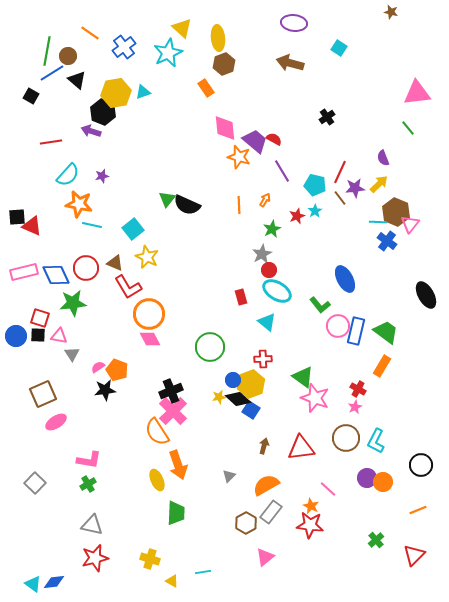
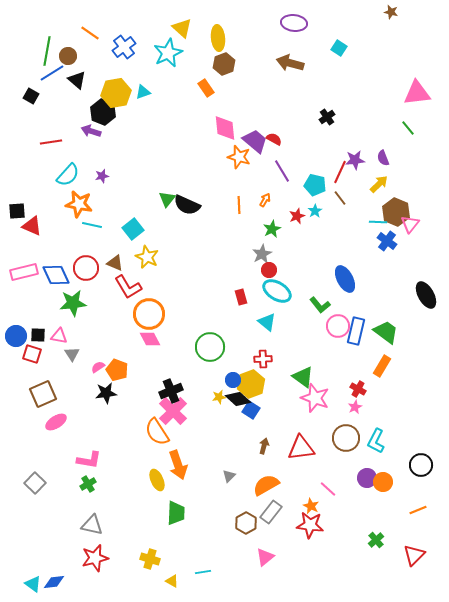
purple star at (355, 188): moved 28 px up
black square at (17, 217): moved 6 px up
red square at (40, 318): moved 8 px left, 36 px down
black star at (105, 390): moved 1 px right, 3 px down
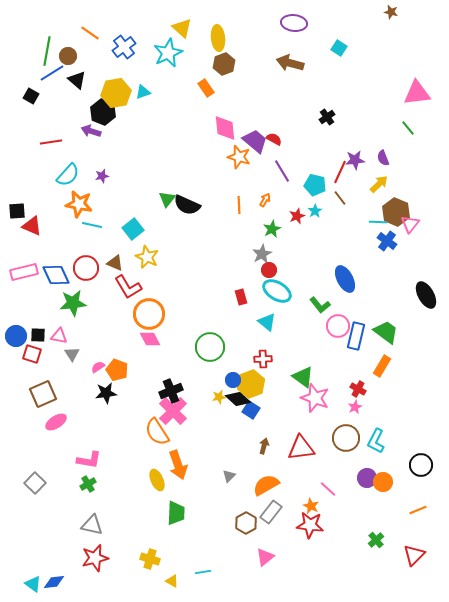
blue rectangle at (356, 331): moved 5 px down
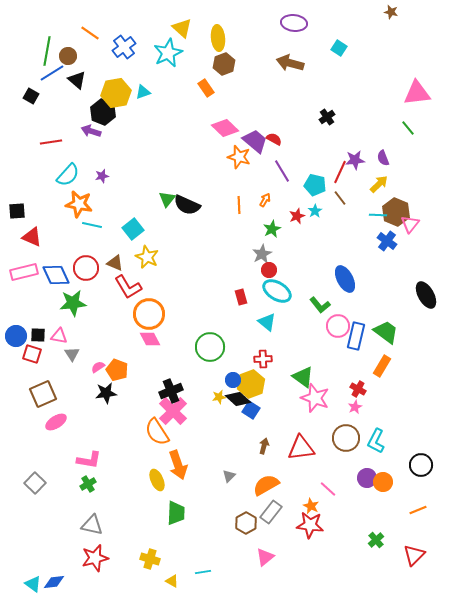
pink diamond at (225, 128): rotated 40 degrees counterclockwise
cyan line at (378, 222): moved 7 px up
red triangle at (32, 226): moved 11 px down
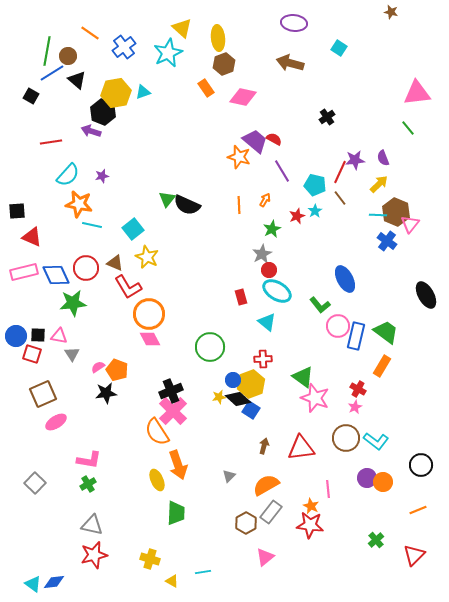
pink diamond at (225, 128): moved 18 px right, 31 px up; rotated 32 degrees counterclockwise
cyan L-shape at (376, 441): rotated 80 degrees counterclockwise
pink line at (328, 489): rotated 42 degrees clockwise
red star at (95, 558): moved 1 px left, 3 px up
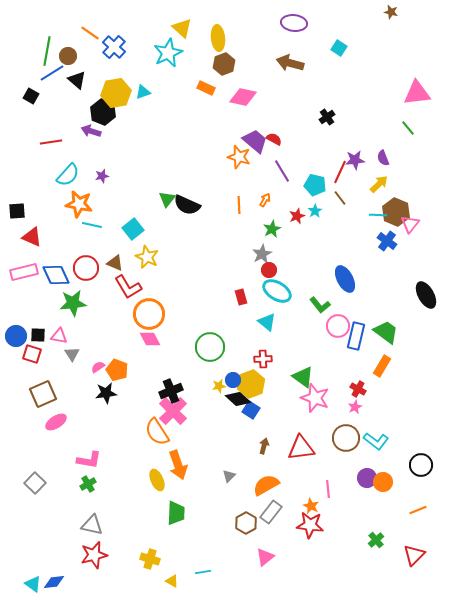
blue cross at (124, 47): moved 10 px left; rotated 10 degrees counterclockwise
orange rectangle at (206, 88): rotated 30 degrees counterclockwise
yellow star at (219, 397): moved 11 px up
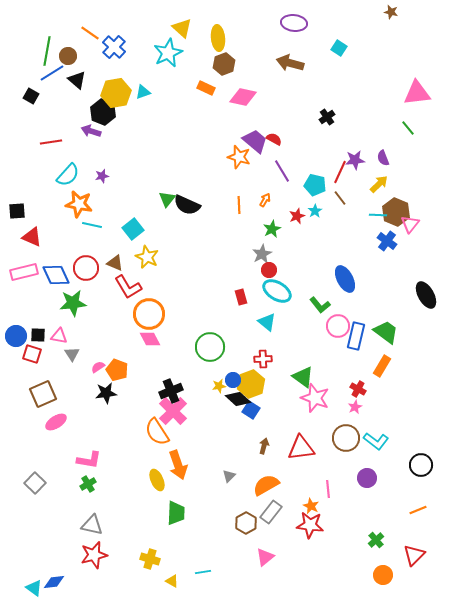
orange circle at (383, 482): moved 93 px down
cyan triangle at (33, 584): moved 1 px right, 4 px down
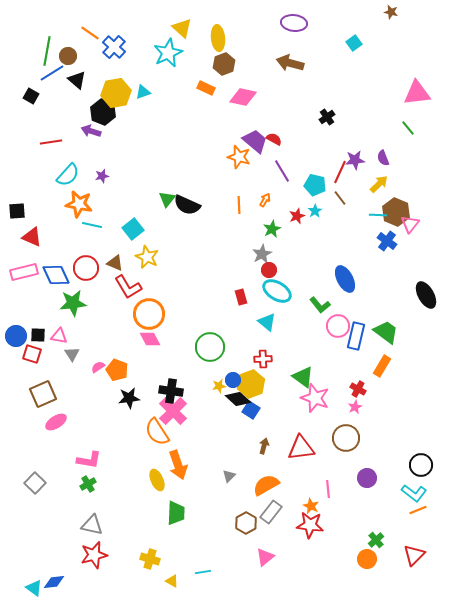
cyan square at (339, 48): moved 15 px right, 5 px up; rotated 21 degrees clockwise
black cross at (171, 391): rotated 30 degrees clockwise
black star at (106, 393): moved 23 px right, 5 px down
cyan L-shape at (376, 441): moved 38 px right, 52 px down
orange circle at (383, 575): moved 16 px left, 16 px up
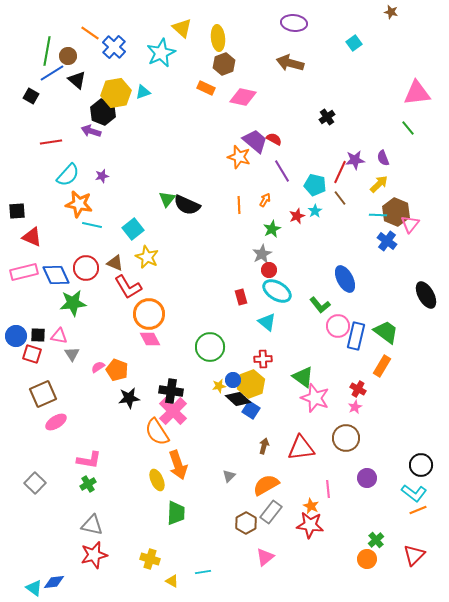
cyan star at (168, 53): moved 7 px left
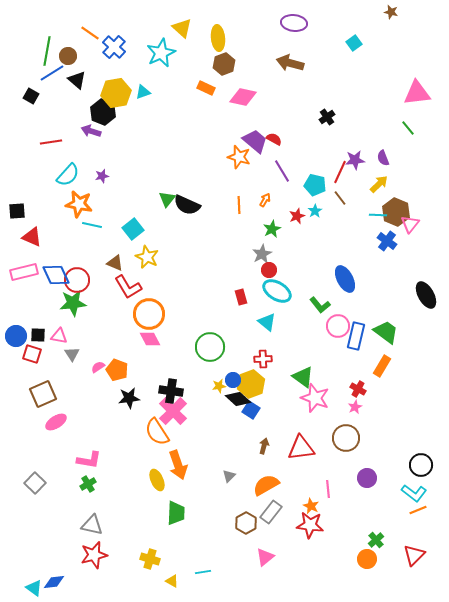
red circle at (86, 268): moved 9 px left, 12 px down
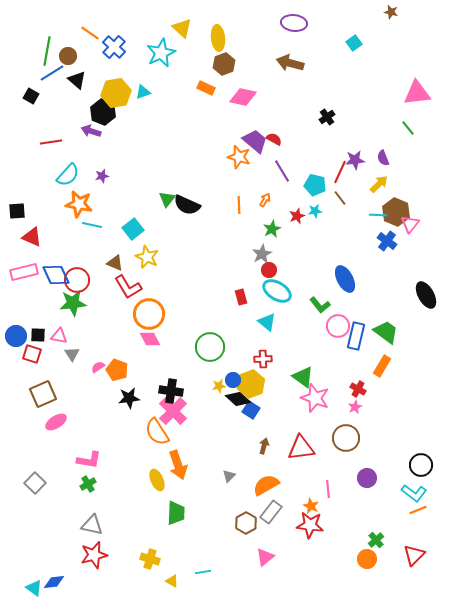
cyan star at (315, 211): rotated 24 degrees clockwise
